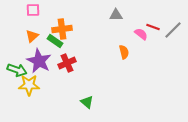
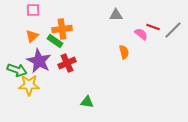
green triangle: rotated 32 degrees counterclockwise
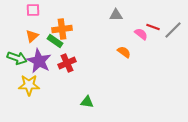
orange semicircle: rotated 40 degrees counterclockwise
green arrow: moved 12 px up
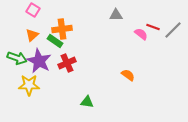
pink square: rotated 32 degrees clockwise
orange triangle: moved 1 px up
orange semicircle: moved 4 px right, 23 px down
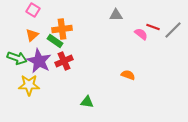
red cross: moved 3 px left, 2 px up
orange semicircle: rotated 16 degrees counterclockwise
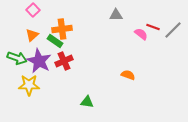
pink square: rotated 16 degrees clockwise
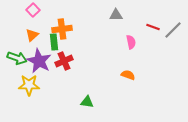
pink semicircle: moved 10 px left, 8 px down; rotated 40 degrees clockwise
green rectangle: moved 1 px left, 1 px down; rotated 49 degrees clockwise
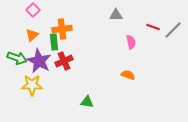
yellow star: moved 3 px right
